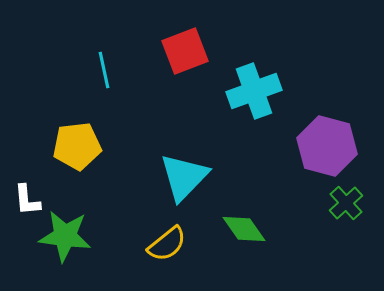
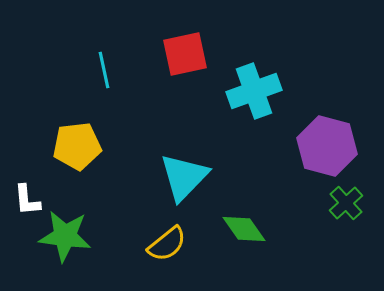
red square: moved 3 px down; rotated 9 degrees clockwise
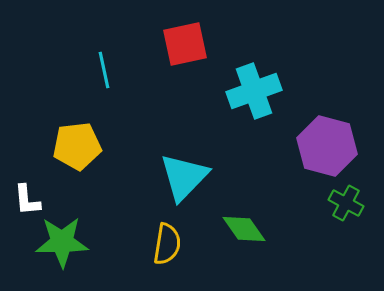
red square: moved 10 px up
green cross: rotated 20 degrees counterclockwise
green star: moved 3 px left, 6 px down; rotated 8 degrees counterclockwise
yellow semicircle: rotated 42 degrees counterclockwise
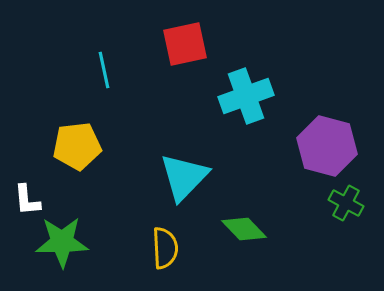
cyan cross: moved 8 px left, 5 px down
green diamond: rotated 9 degrees counterclockwise
yellow semicircle: moved 2 px left, 4 px down; rotated 12 degrees counterclockwise
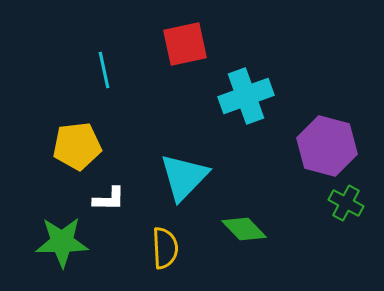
white L-shape: moved 82 px right, 1 px up; rotated 84 degrees counterclockwise
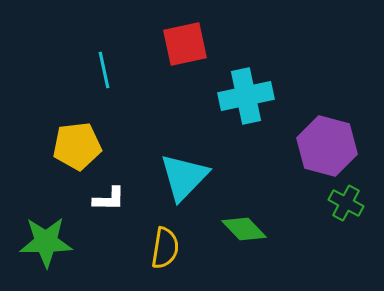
cyan cross: rotated 8 degrees clockwise
green star: moved 16 px left
yellow semicircle: rotated 12 degrees clockwise
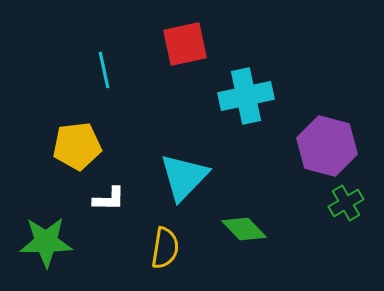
green cross: rotated 32 degrees clockwise
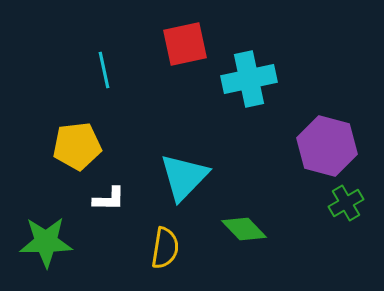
cyan cross: moved 3 px right, 17 px up
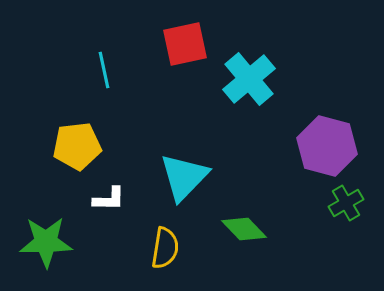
cyan cross: rotated 28 degrees counterclockwise
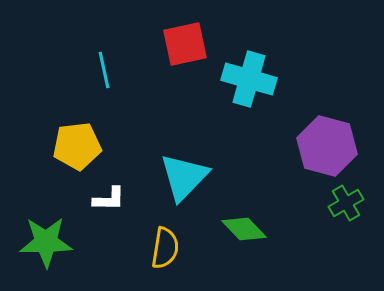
cyan cross: rotated 34 degrees counterclockwise
